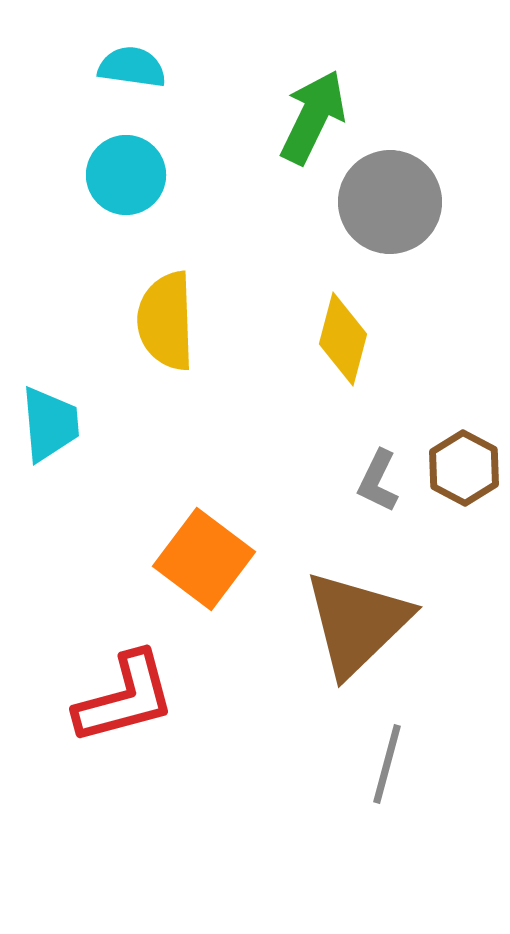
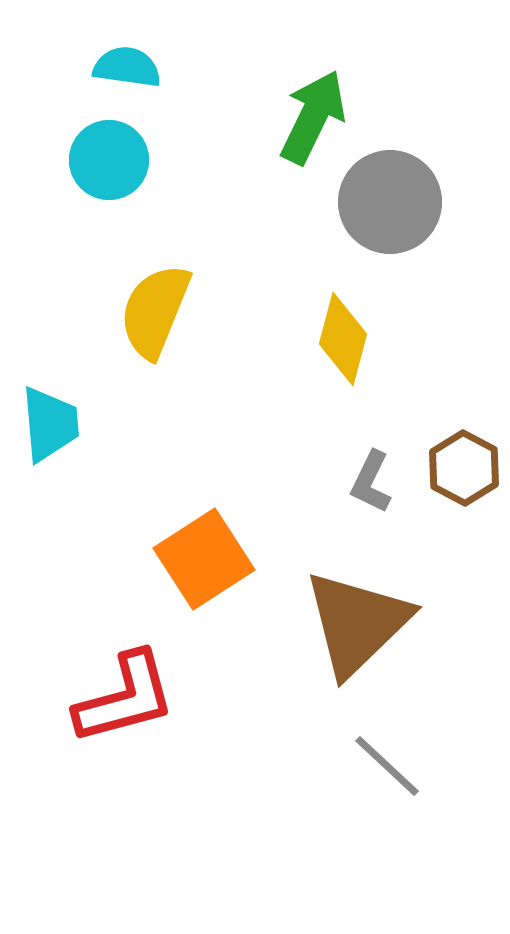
cyan semicircle: moved 5 px left
cyan circle: moved 17 px left, 15 px up
yellow semicircle: moved 11 px left, 10 px up; rotated 24 degrees clockwise
gray L-shape: moved 7 px left, 1 px down
orange square: rotated 20 degrees clockwise
gray line: moved 2 px down; rotated 62 degrees counterclockwise
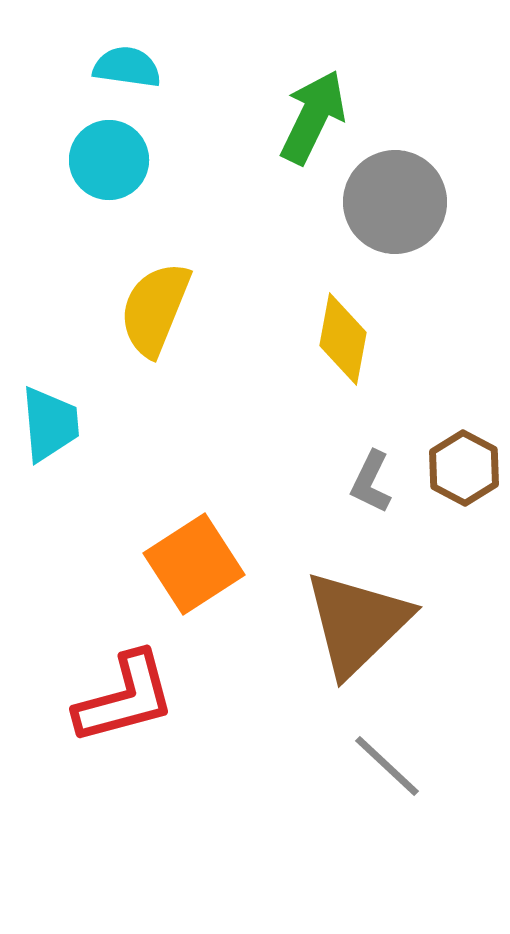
gray circle: moved 5 px right
yellow semicircle: moved 2 px up
yellow diamond: rotated 4 degrees counterclockwise
orange square: moved 10 px left, 5 px down
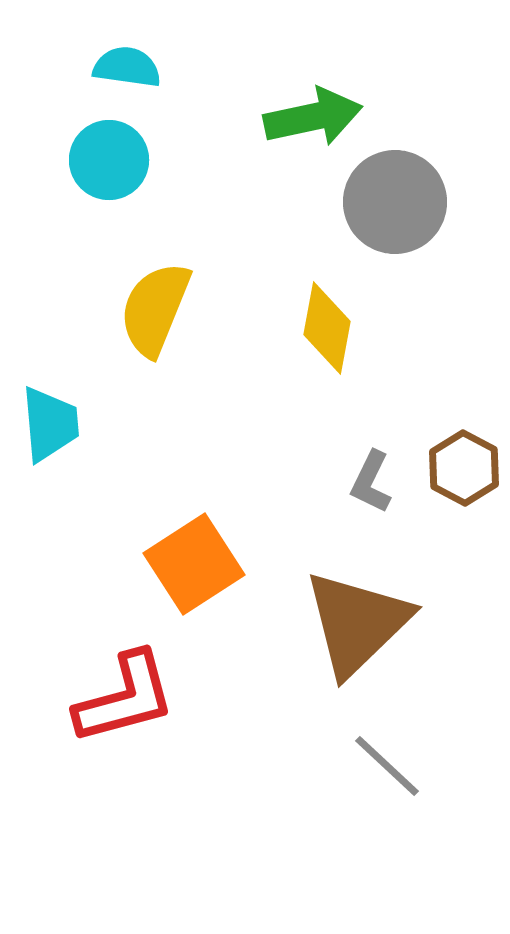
green arrow: rotated 52 degrees clockwise
yellow diamond: moved 16 px left, 11 px up
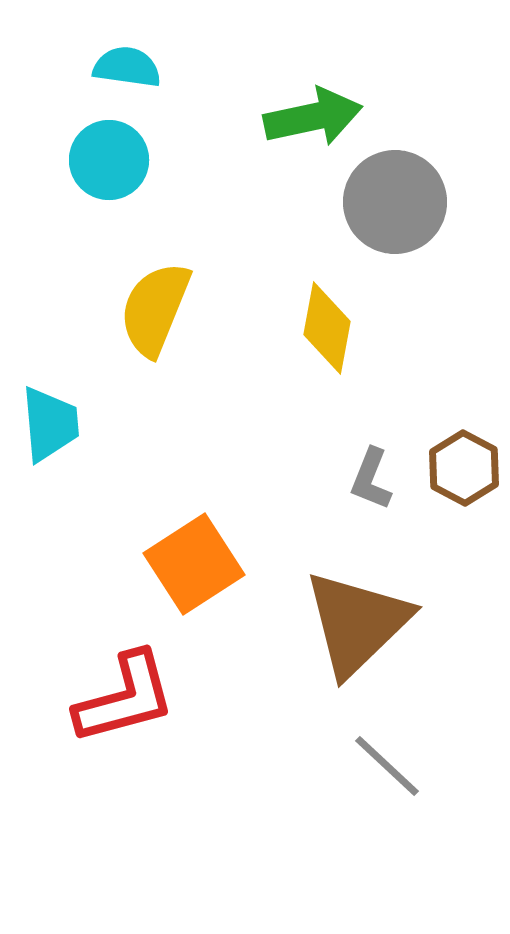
gray L-shape: moved 3 px up; rotated 4 degrees counterclockwise
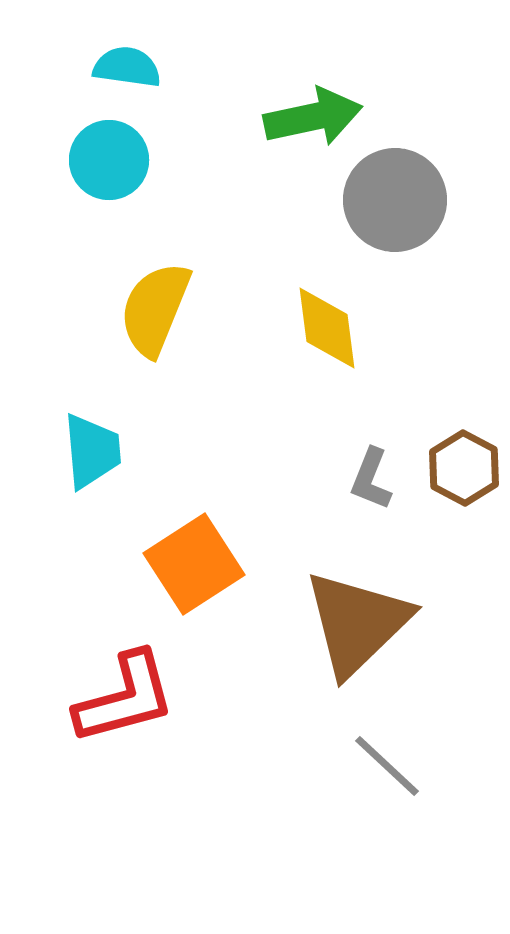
gray circle: moved 2 px up
yellow diamond: rotated 18 degrees counterclockwise
cyan trapezoid: moved 42 px right, 27 px down
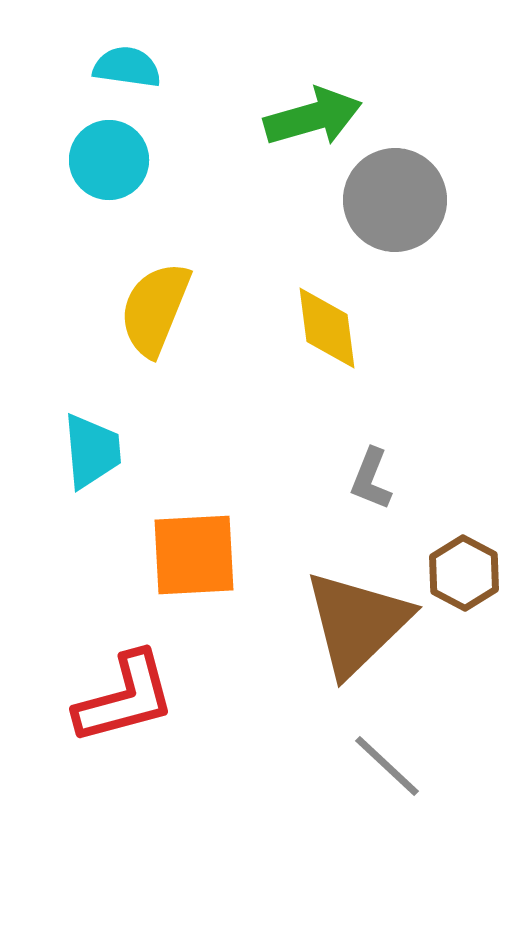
green arrow: rotated 4 degrees counterclockwise
brown hexagon: moved 105 px down
orange square: moved 9 px up; rotated 30 degrees clockwise
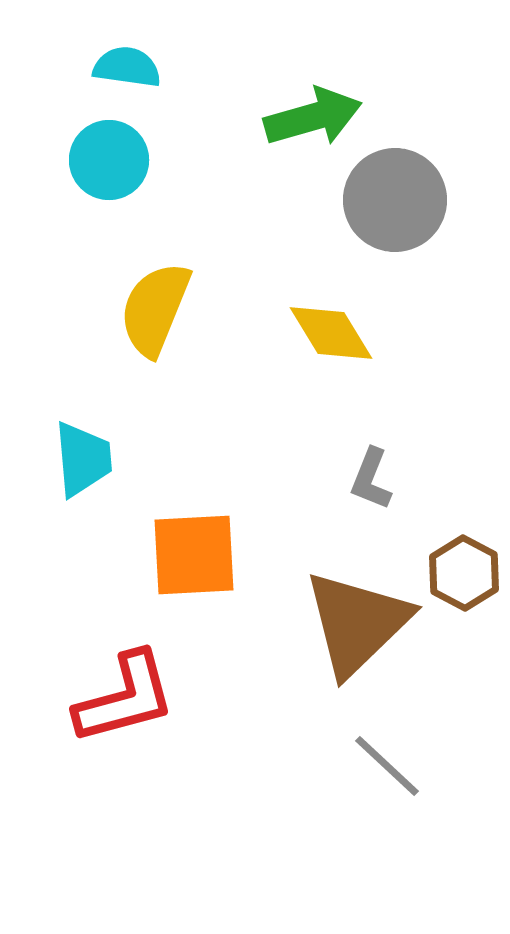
yellow diamond: moved 4 px right, 5 px down; rotated 24 degrees counterclockwise
cyan trapezoid: moved 9 px left, 8 px down
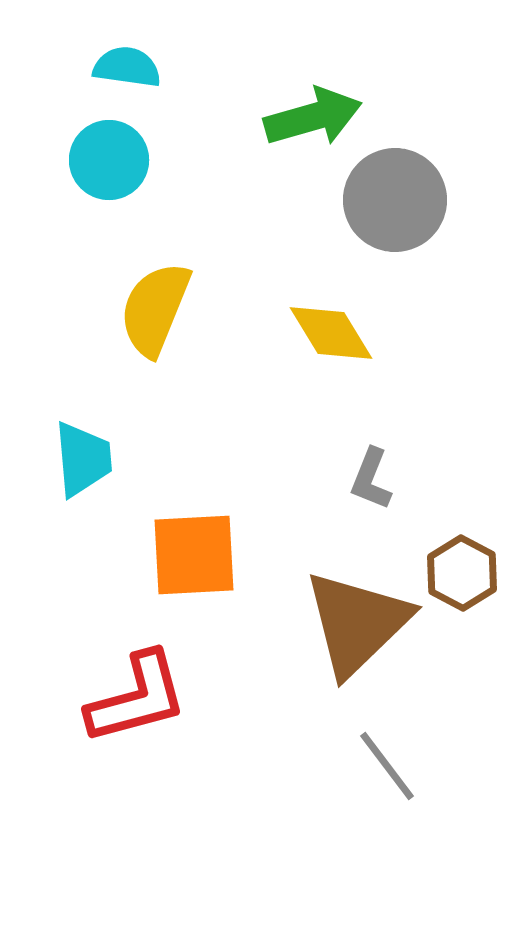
brown hexagon: moved 2 px left
red L-shape: moved 12 px right
gray line: rotated 10 degrees clockwise
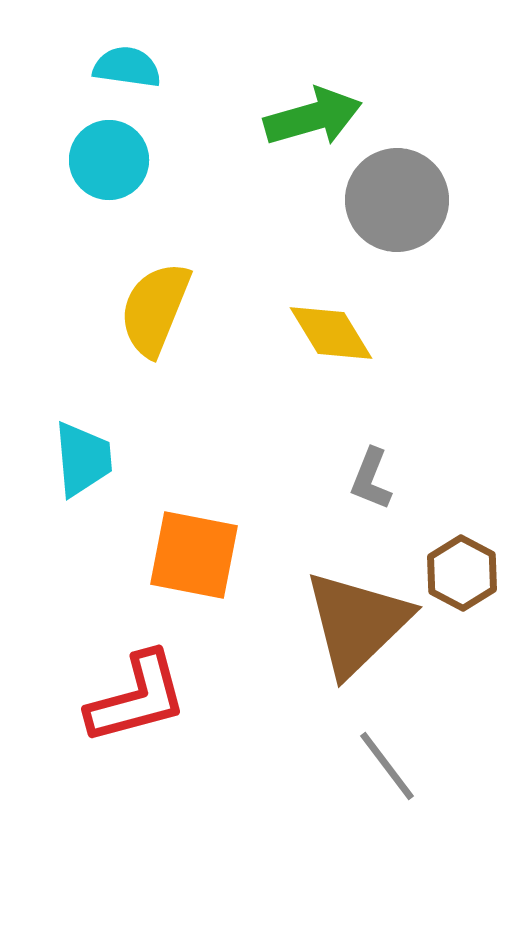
gray circle: moved 2 px right
orange square: rotated 14 degrees clockwise
